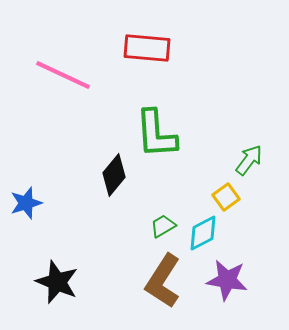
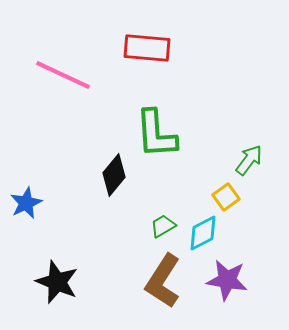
blue star: rotated 8 degrees counterclockwise
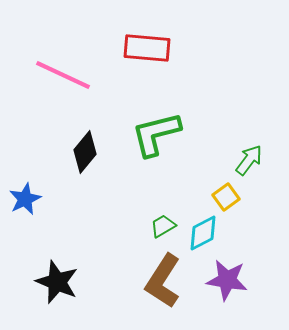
green L-shape: rotated 80 degrees clockwise
black diamond: moved 29 px left, 23 px up
blue star: moved 1 px left, 4 px up
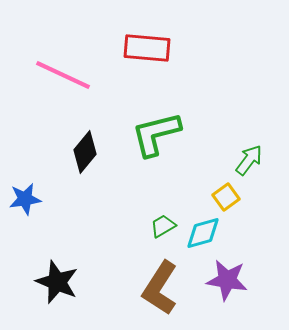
blue star: rotated 16 degrees clockwise
cyan diamond: rotated 12 degrees clockwise
brown L-shape: moved 3 px left, 7 px down
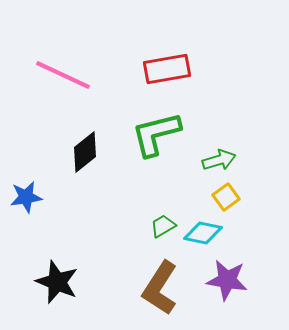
red rectangle: moved 20 px right, 21 px down; rotated 15 degrees counterclockwise
black diamond: rotated 12 degrees clockwise
green arrow: moved 30 px left; rotated 36 degrees clockwise
blue star: moved 1 px right, 2 px up
cyan diamond: rotated 27 degrees clockwise
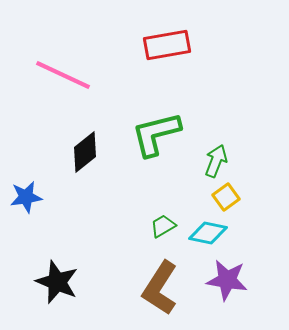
red rectangle: moved 24 px up
green arrow: moved 3 px left, 1 px down; rotated 52 degrees counterclockwise
cyan diamond: moved 5 px right
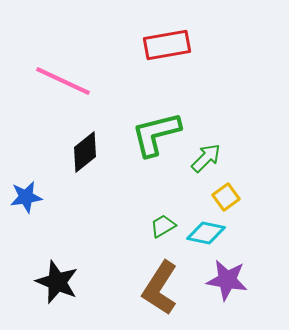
pink line: moved 6 px down
green arrow: moved 10 px left, 3 px up; rotated 24 degrees clockwise
cyan diamond: moved 2 px left
